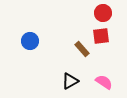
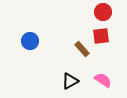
red circle: moved 1 px up
pink semicircle: moved 1 px left, 2 px up
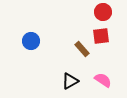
blue circle: moved 1 px right
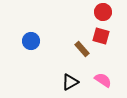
red square: rotated 24 degrees clockwise
black triangle: moved 1 px down
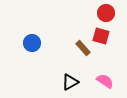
red circle: moved 3 px right, 1 px down
blue circle: moved 1 px right, 2 px down
brown rectangle: moved 1 px right, 1 px up
pink semicircle: moved 2 px right, 1 px down
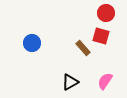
pink semicircle: rotated 90 degrees counterclockwise
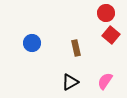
red square: moved 10 px right, 1 px up; rotated 24 degrees clockwise
brown rectangle: moved 7 px left; rotated 28 degrees clockwise
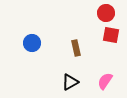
red square: rotated 30 degrees counterclockwise
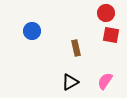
blue circle: moved 12 px up
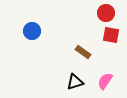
brown rectangle: moved 7 px right, 4 px down; rotated 42 degrees counterclockwise
black triangle: moved 5 px right; rotated 12 degrees clockwise
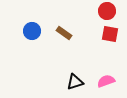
red circle: moved 1 px right, 2 px up
red square: moved 1 px left, 1 px up
brown rectangle: moved 19 px left, 19 px up
pink semicircle: moved 1 px right; rotated 36 degrees clockwise
